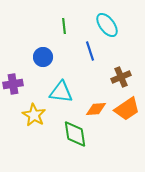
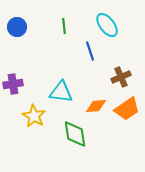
blue circle: moved 26 px left, 30 px up
orange diamond: moved 3 px up
yellow star: moved 1 px down
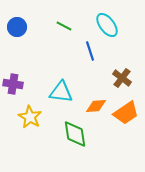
green line: rotated 56 degrees counterclockwise
brown cross: moved 1 px right, 1 px down; rotated 30 degrees counterclockwise
purple cross: rotated 18 degrees clockwise
orange trapezoid: moved 1 px left, 4 px down
yellow star: moved 4 px left, 1 px down
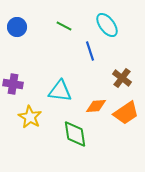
cyan triangle: moved 1 px left, 1 px up
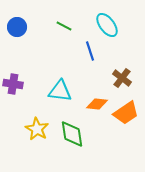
orange diamond: moved 1 px right, 2 px up; rotated 10 degrees clockwise
yellow star: moved 7 px right, 12 px down
green diamond: moved 3 px left
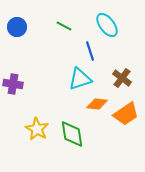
cyan triangle: moved 20 px right, 12 px up; rotated 25 degrees counterclockwise
orange trapezoid: moved 1 px down
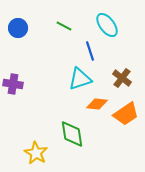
blue circle: moved 1 px right, 1 px down
yellow star: moved 1 px left, 24 px down
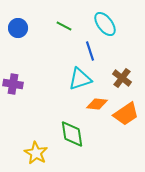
cyan ellipse: moved 2 px left, 1 px up
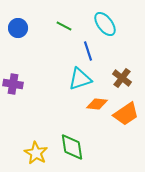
blue line: moved 2 px left
green diamond: moved 13 px down
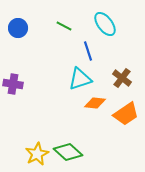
orange diamond: moved 2 px left, 1 px up
green diamond: moved 4 px left, 5 px down; rotated 40 degrees counterclockwise
yellow star: moved 1 px right, 1 px down; rotated 15 degrees clockwise
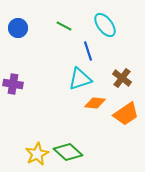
cyan ellipse: moved 1 px down
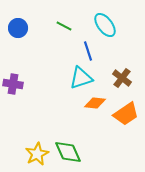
cyan triangle: moved 1 px right, 1 px up
green diamond: rotated 24 degrees clockwise
